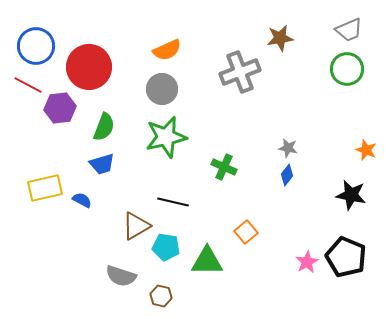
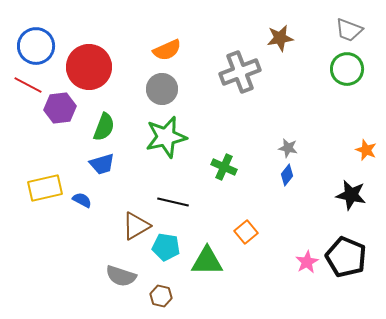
gray trapezoid: rotated 44 degrees clockwise
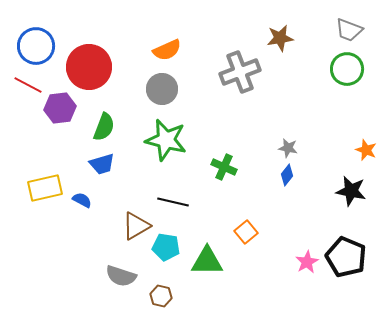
green star: moved 3 px down; rotated 27 degrees clockwise
black star: moved 4 px up
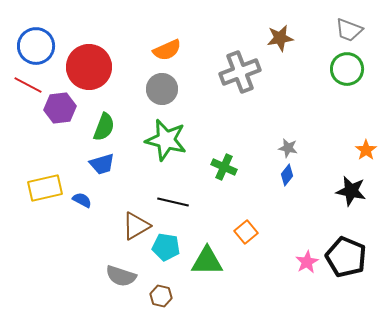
orange star: rotated 15 degrees clockwise
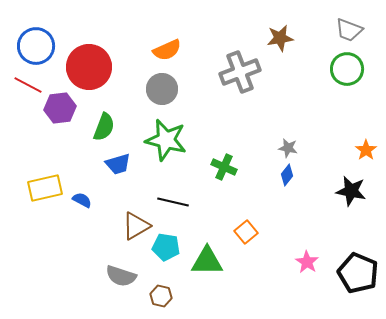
blue trapezoid: moved 16 px right
black pentagon: moved 12 px right, 16 px down
pink star: rotated 10 degrees counterclockwise
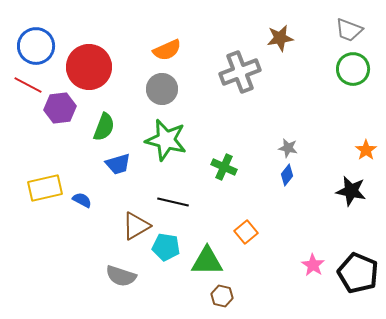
green circle: moved 6 px right
pink star: moved 6 px right, 3 px down
brown hexagon: moved 61 px right
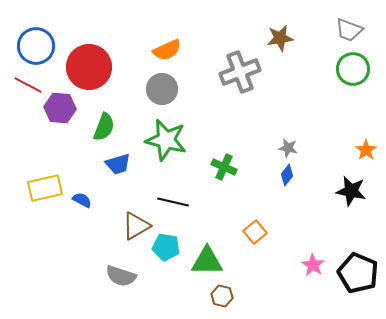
purple hexagon: rotated 12 degrees clockwise
orange square: moved 9 px right
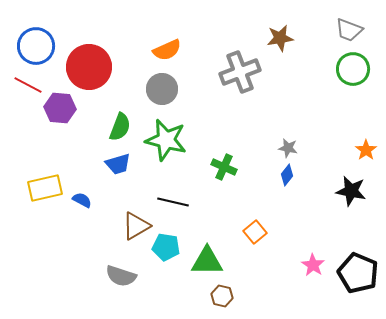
green semicircle: moved 16 px right
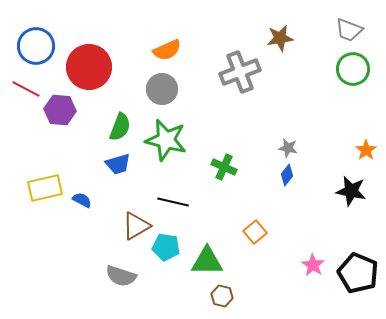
red line: moved 2 px left, 4 px down
purple hexagon: moved 2 px down
